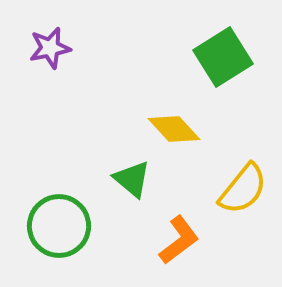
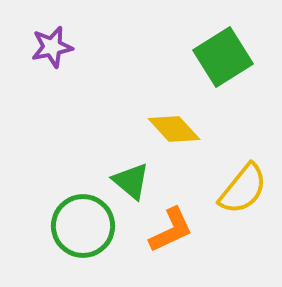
purple star: moved 2 px right, 1 px up
green triangle: moved 1 px left, 2 px down
green circle: moved 24 px right
orange L-shape: moved 8 px left, 10 px up; rotated 12 degrees clockwise
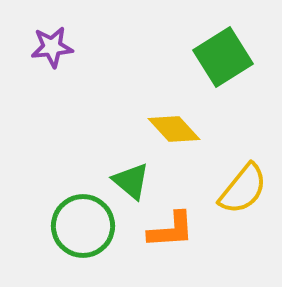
purple star: rotated 6 degrees clockwise
orange L-shape: rotated 21 degrees clockwise
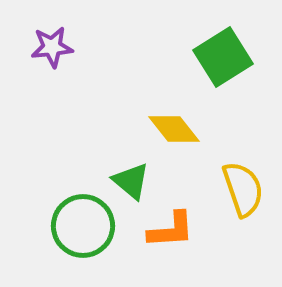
yellow diamond: rotated 4 degrees clockwise
yellow semicircle: rotated 58 degrees counterclockwise
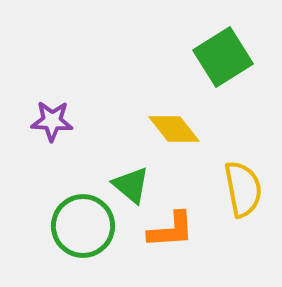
purple star: moved 74 px down; rotated 9 degrees clockwise
green triangle: moved 4 px down
yellow semicircle: rotated 8 degrees clockwise
